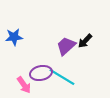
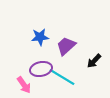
blue star: moved 26 px right
black arrow: moved 9 px right, 20 px down
purple ellipse: moved 4 px up
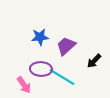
purple ellipse: rotated 15 degrees clockwise
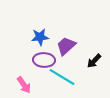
purple ellipse: moved 3 px right, 9 px up
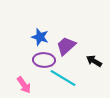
blue star: rotated 24 degrees clockwise
black arrow: rotated 77 degrees clockwise
cyan line: moved 1 px right, 1 px down
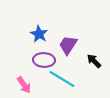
blue star: moved 1 px left, 3 px up; rotated 12 degrees clockwise
purple trapezoid: moved 2 px right, 1 px up; rotated 15 degrees counterclockwise
black arrow: rotated 14 degrees clockwise
cyan line: moved 1 px left, 1 px down
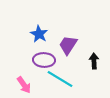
black arrow: rotated 42 degrees clockwise
cyan line: moved 2 px left
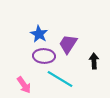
purple trapezoid: moved 1 px up
purple ellipse: moved 4 px up
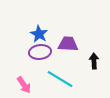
purple trapezoid: rotated 60 degrees clockwise
purple ellipse: moved 4 px left, 4 px up; rotated 10 degrees counterclockwise
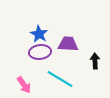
black arrow: moved 1 px right
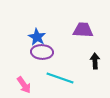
blue star: moved 2 px left, 3 px down
purple trapezoid: moved 15 px right, 14 px up
purple ellipse: moved 2 px right; rotated 10 degrees clockwise
cyan line: moved 1 px up; rotated 12 degrees counterclockwise
